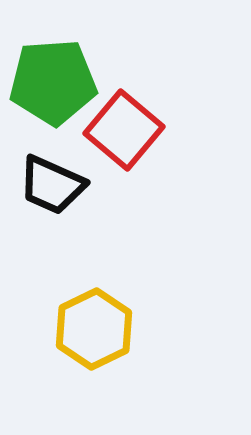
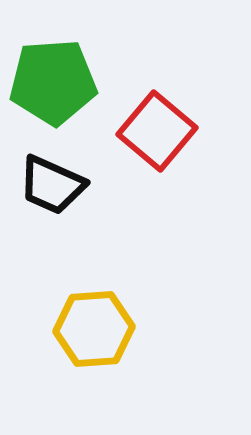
red square: moved 33 px right, 1 px down
yellow hexagon: rotated 22 degrees clockwise
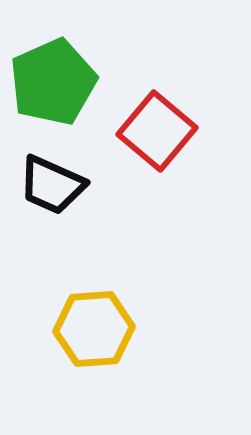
green pentagon: rotated 20 degrees counterclockwise
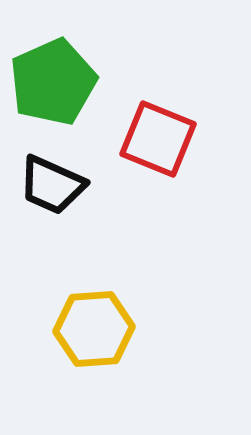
red square: moved 1 px right, 8 px down; rotated 18 degrees counterclockwise
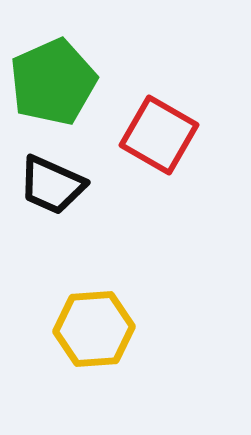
red square: moved 1 px right, 4 px up; rotated 8 degrees clockwise
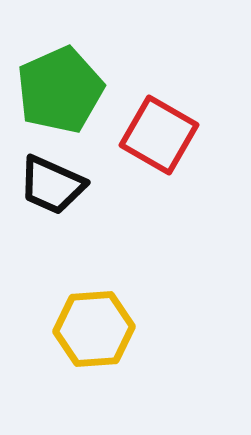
green pentagon: moved 7 px right, 8 px down
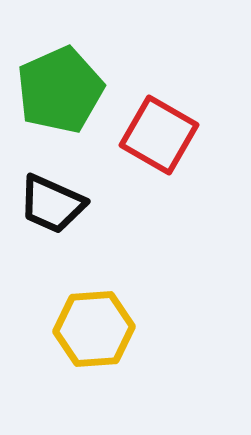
black trapezoid: moved 19 px down
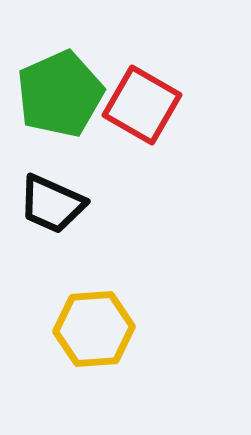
green pentagon: moved 4 px down
red square: moved 17 px left, 30 px up
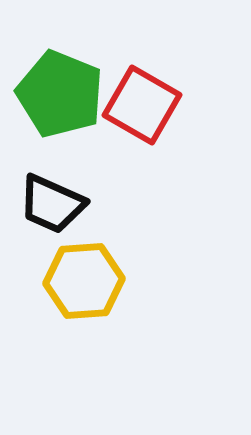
green pentagon: rotated 26 degrees counterclockwise
yellow hexagon: moved 10 px left, 48 px up
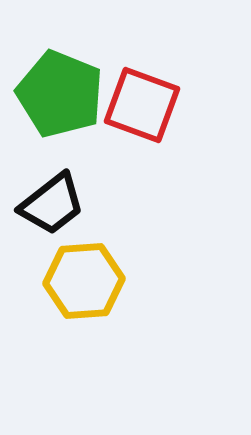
red square: rotated 10 degrees counterclockwise
black trapezoid: rotated 62 degrees counterclockwise
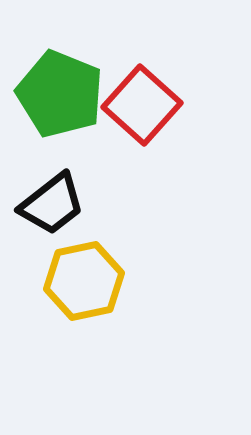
red square: rotated 22 degrees clockwise
yellow hexagon: rotated 8 degrees counterclockwise
